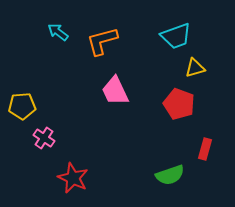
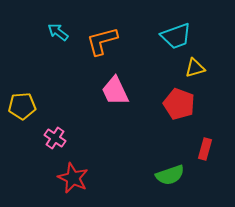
pink cross: moved 11 px right
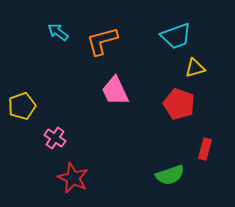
yellow pentagon: rotated 16 degrees counterclockwise
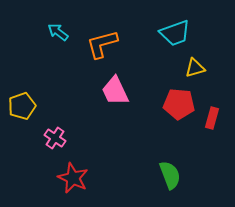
cyan trapezoid: moved 1 px left, 3 px up
orange L-shape: moved 3 px down
red pentagon: rotated 16 degrees counterclockwise
red rectangle: moved 7 px right, 31 px up
green semicircle: rotated 92 degrees counterclockwise
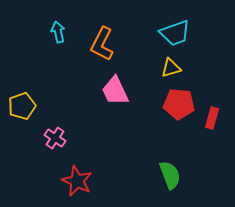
cyan arrow: rotated 40 degrees clockwise
orange L-shape: rotated 48 degrees counterclockwise
yellow triangle: moved 24 px left
red star: moved 4 px right, 3 px down
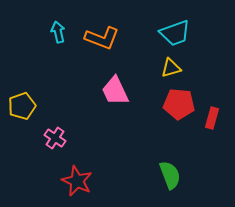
orange L-shape: moved 6 px up; rotated 96 degrees counterclockwise
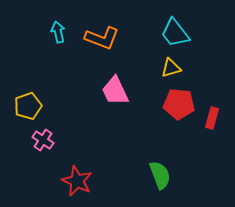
cyan trapezoid: rotated 72 degrees clockwise
yellow pentagon: moved 6 px right
pink cross: moved 12 px left, 2 px down
green semicircle: moved 10 px left
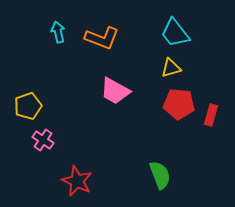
pink trapezoid: rotated 36 degrees counterclockwise
red rectangle: moved 1 px left, 3 px up
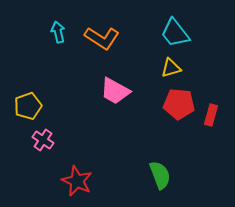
orange L-shape: rotated 12 degrees clockwise
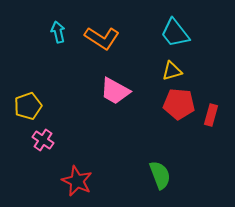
yellow triangle: moved 1 px right, 3 px down
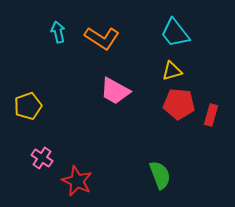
pink cross: moved 1 px left, 18 px down
